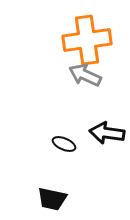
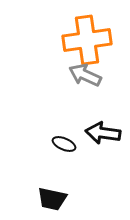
black arrow: moved 4 px left
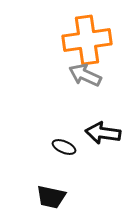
black ellipse: moved 3 px down
black trapezoid: moved 1 px left, 2 px up
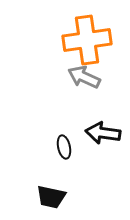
gray arrow: moved 1 px left, 2 px down
black ellipse: rotated 55 degrees clockwise
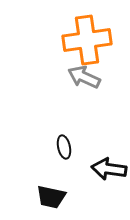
black arrow: moved 6 px right, 36 px down
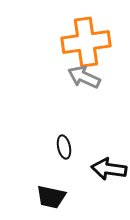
orange cross: moved 1 px left, 2 px down
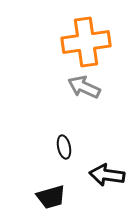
gray arrow: moved 10 px down
black arrow: moved 2 px left, 6 px down
black trapezoid: rotated 28 degrees counterclockwise
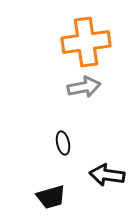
gray arrow: rotated 144 degrees clockwise
black ellipse: moved 1 px left, 4 px up
